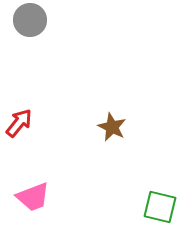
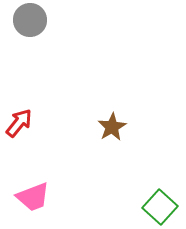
brown star: rotated 16 degrees clockwise
green square: rotated 28 degrees clockwise
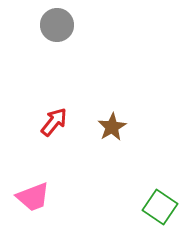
gray circle: moved 27 px right, 5 px down
red arrow: moved 35 px right, 1 px up
green square: rotated 8 degrees counterclockwise
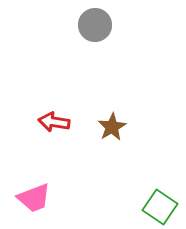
gray circle: moved 38 px right
red arrow: rotated 120 degrees counterclockwise
pink trapezoid: moved 1 px right, 1 px down
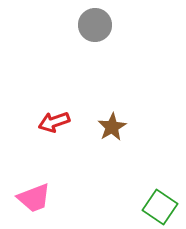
red arrow: rotated 28 degrees counterclockwise
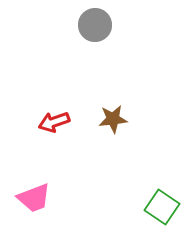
brown star: moved 1 px right, 8 px up; rotated 24 degrees clockwise
green square: moved 2 px right
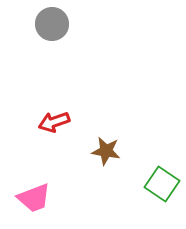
gray circle: moved 43 px left, 1 px up
brown star: moved 7 px left, 32 px down; rotated 16 degrees clockwise
green square: moved 23 px up
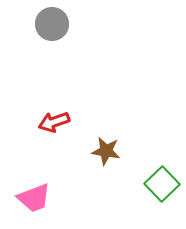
green square: rotated 12 degrees clockwise
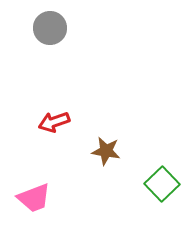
gray circle: moved 2 px left, 4 px down
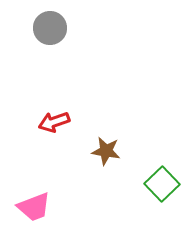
pink trapezoid: moved 9 px down
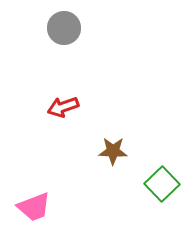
gray circle: moved 14 px right
red arrow: moved 9 px right, 15 px up
brown star: moved 7 px right; rotated 8 degrees counterclockwise
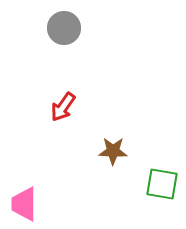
red arrow: rotated 36 degrees counterclockwise
green square: rotated 36 degrees counterclockwise
pink trapezoid: moved 10 px left, 3 px up; rotated 111 degrees clockwise
